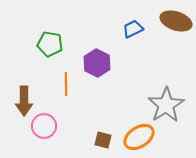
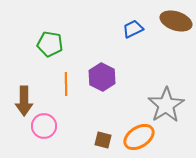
purple hexagon: moved 5 px right, 14 px down
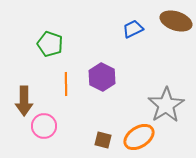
green pentagon: rotated 10 degrees clockwise
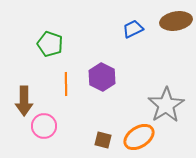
brown ellipse: rotated 28 degrees counterclockwise
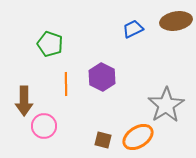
orange ellipse: moved 1 px left
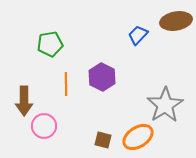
blue trapezoid: moved 5 px right, 6 px down; rotated 20 degrees counterclockwise
green pentagon: rotated 30 degrees counterclockwise
gray star: moved 1 px left
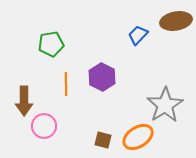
green pentagon: moved 1 px right
